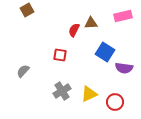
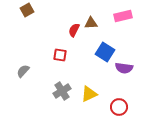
red circle: moved 4 px right, 5 px down
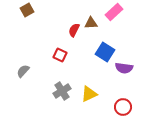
pink rectangle: moved 9 px left, 4 px up; rotated 30 degrees counterclockwise
red square: rotated 16 degrees clockwise
red circle: moved 4 px right
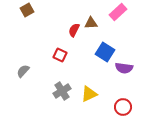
pink rectangle: moved 4 px right
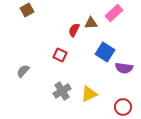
pink rectangle: moved 4 px left, 1 px down
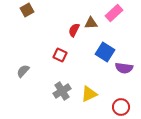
red circle: moved 2 px left
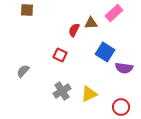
brown square: rotated 32 degrees clockwise
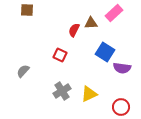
purple semicircle: moved 2 px left
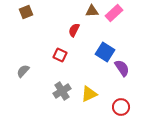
brown square: moved 1 px left, 2 px down; rotated 24 degrees counterclockwise
brown triangle: moved 1 px right, 12 px up
purple semicircle: rotated 132 degrees counterclockwise
